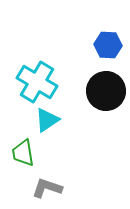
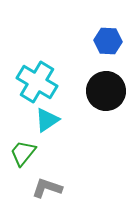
blue hexagon: moved 4 px up
green trapezoid: rotated 48 degrees clockwise
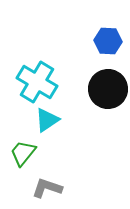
black circle: moved 2 px right, 2 px up
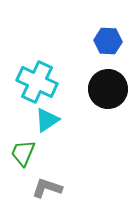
cyan cross: rotated 6 degrees counterclockwise
green trapezoid: rotated 16 degrees counterclockwise
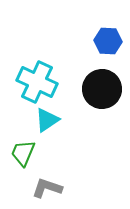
black circle: moved 6 px left
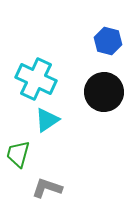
blue hexagon: rotated 12 degrees clockwise
cyan cross: moved 1 px left, 3 px up
black circle: moved 2 px right, 3 px down
green trapezoid: moved 5 px left, 1 px down; rotated 8 degrees counterclockwise
